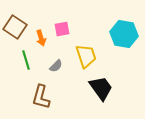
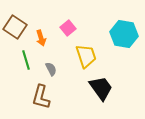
pink square: moved 6 px right, 1 px up; rotated 28 degrees counterclockwise
gray semicircle: moved 5 px left, 3 px down; rotated 72 degrees counterclockwise
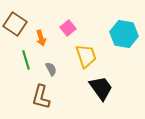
brown square: moved 3 px up
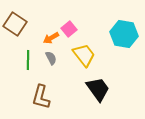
pink square: moved 1 px right, 1 px down
orange arrow: moved 10 px right; rotated 77 degrees clockwise
yellow trapezoid: moved 2 px left, 1 px up; rotated 20 degrees counterclockwise
green line: moved 2 px right; rotated 18 degrees clockwise
gray semicircle: moved 11 px up
black trapezoid: moved 3 px left, 1 px down
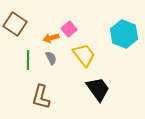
cyan hexagon: rotated 12 degrees clockwise
orange arrow: rotated 14 degrees clockwise
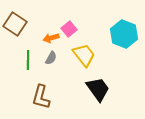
gray semicircle: rotated 56 degrees clockwise
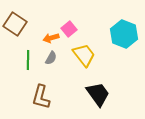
black trapezoid: moved 5 px down
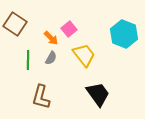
orange arrow: rotated 119 degrees counterclockwise
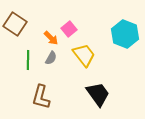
cyan hexagon: moved 1 px right
